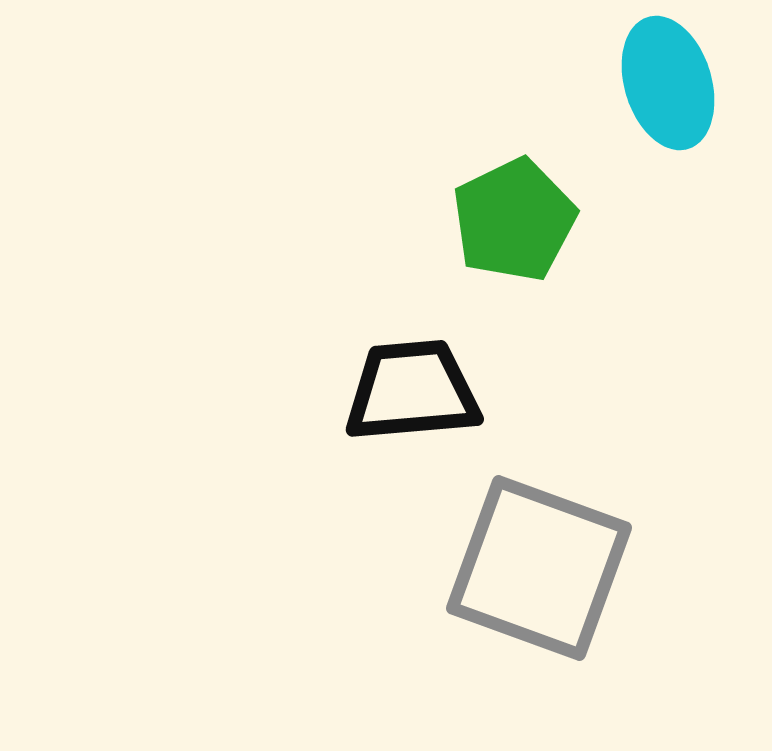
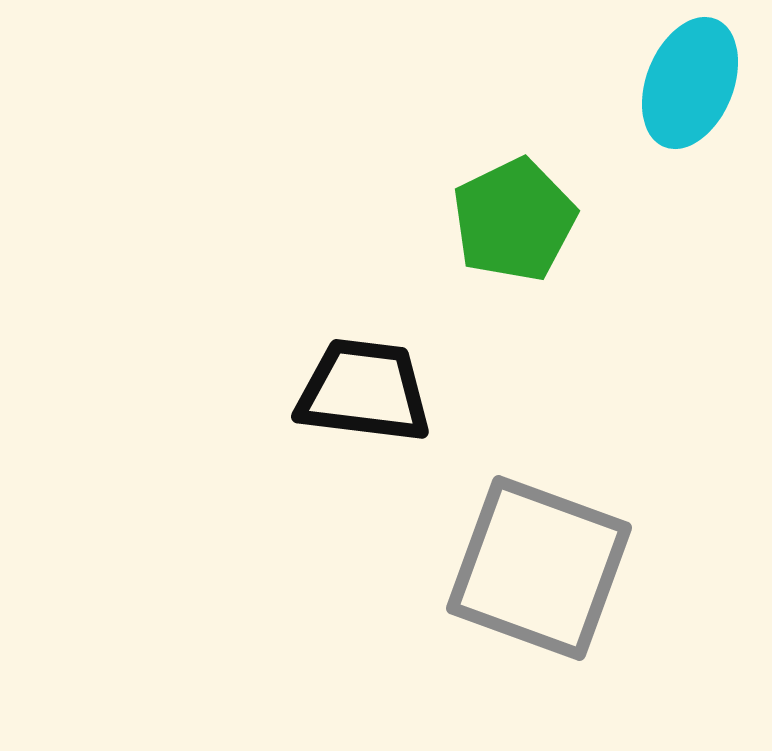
cyan ellipse: moved 22 px right; rotated 39 degrees clockwise
black trapezoid: moved 48 px left; rotated 12 degrees clockwise
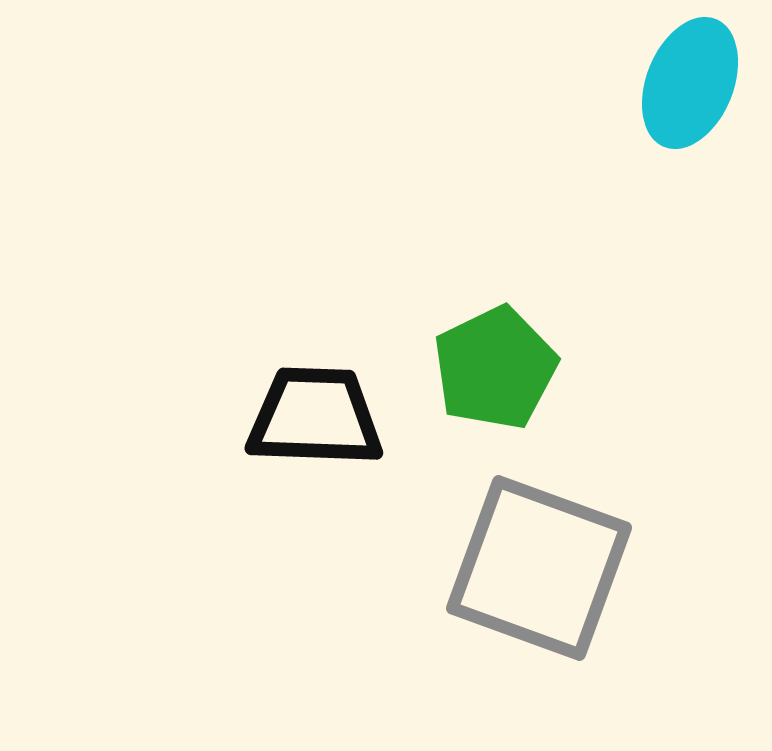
green pentagon: moved 19 px left, 148 px down
black trapezoid: moved 49 px left, 26 px down; rotated 5 degrees counterclockwise
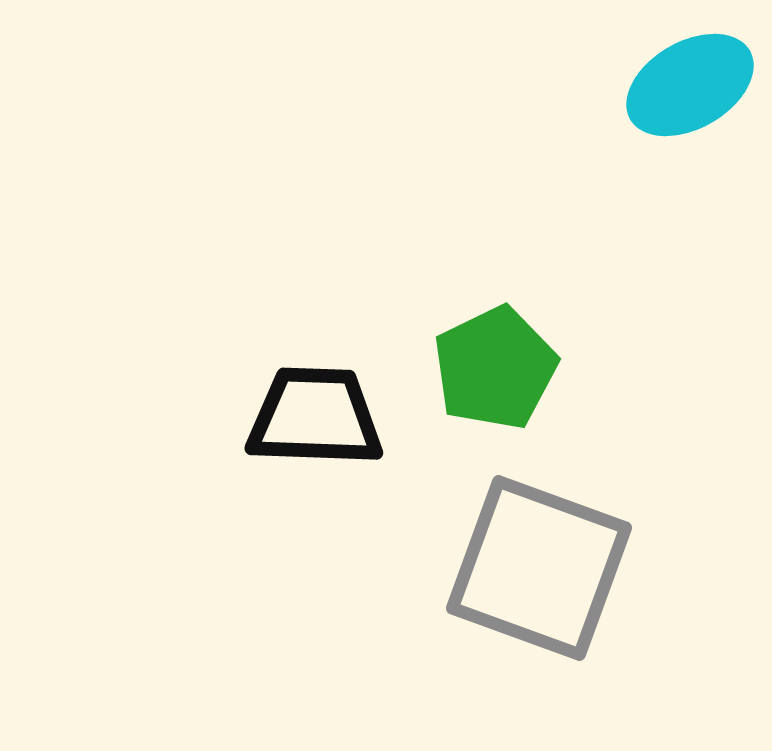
cyan ellipse: moved 2 px down; rotated 38 degrees clockwise
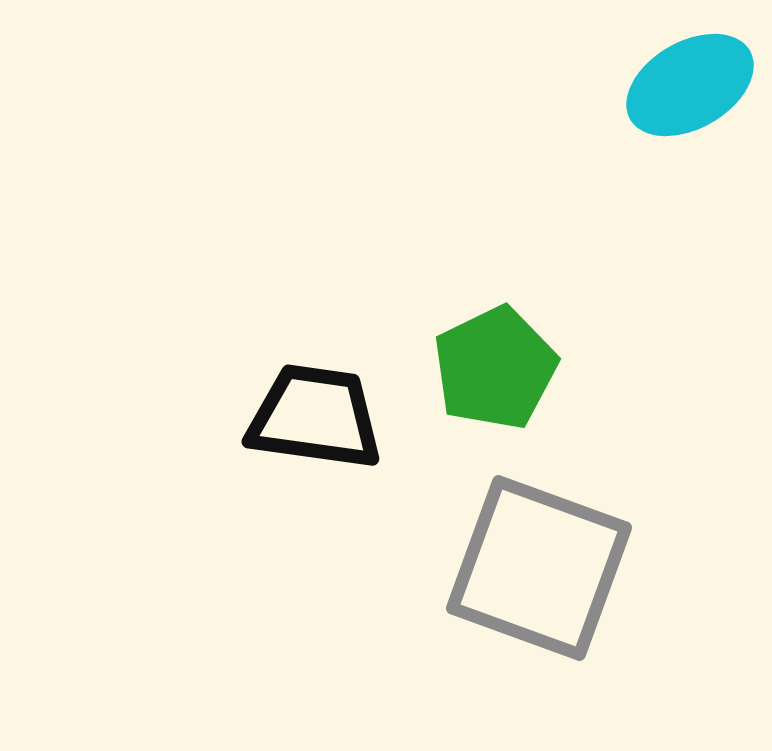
black trapezoid: rotated 6 degrees clockwise
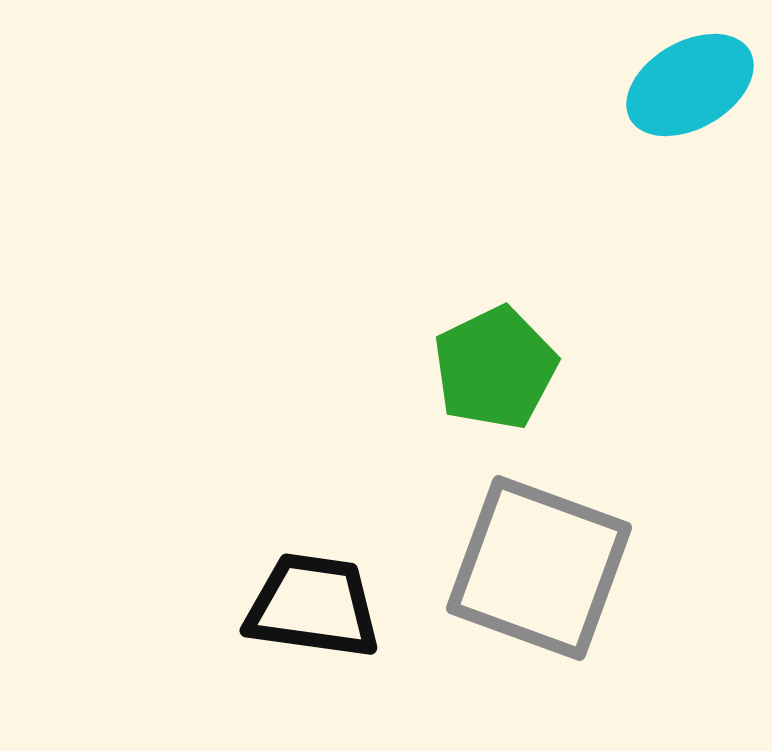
black trapezoid: moved 2 px left, 189 px down
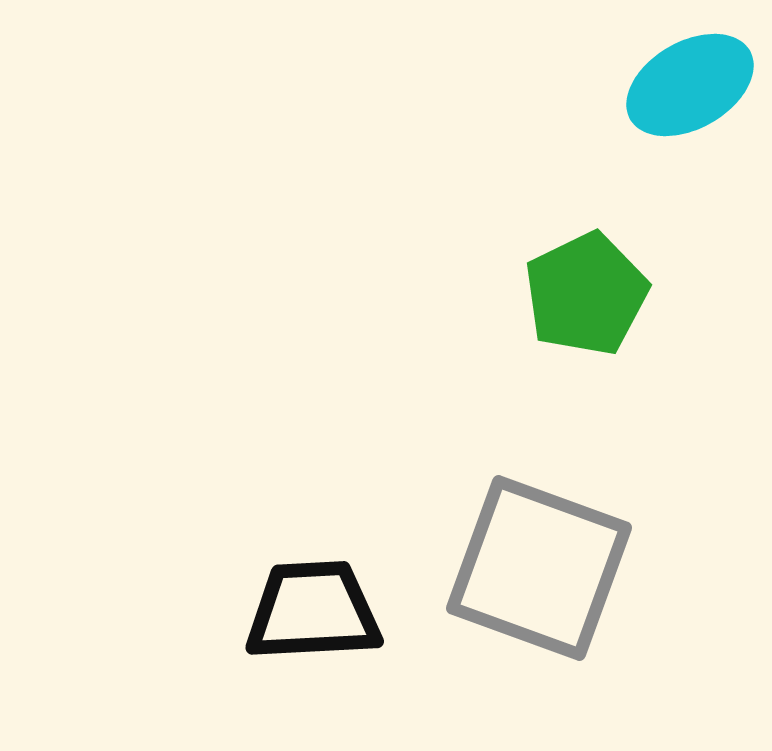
green pentagon: moved 91 px right, 74 px up
black trapezoid: moved 5 px down; rotated 11 degrees counterclockwise
